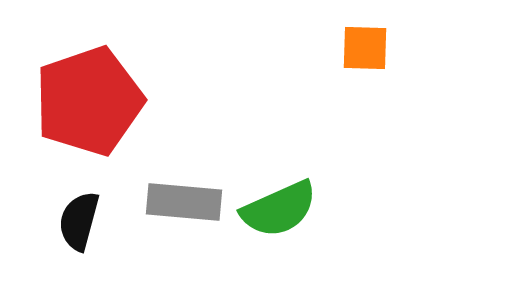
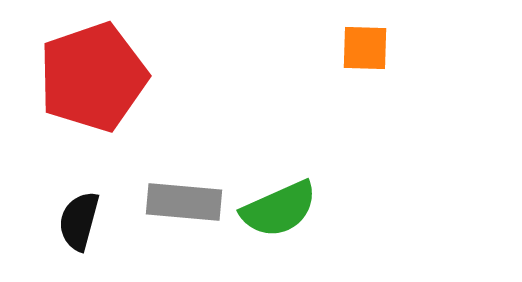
red pentagon: moved 4 px right, 24 px up
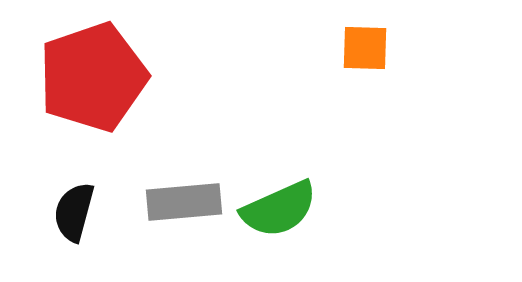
gray rectangle: rotated 10 degrees counterclockwise
black semicircle: moved 5 px left, 9 px up
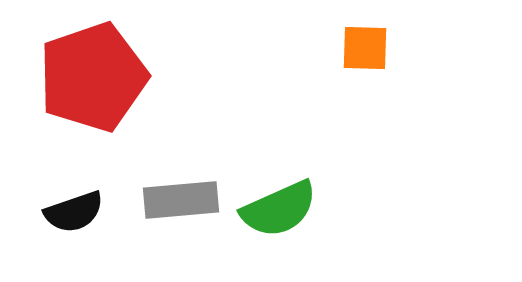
gray rectangle: moved 3 px left, 2 px up
black semicircle: rotated 124 degrees counterclockwise
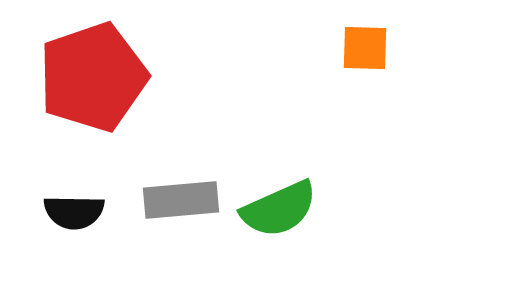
black semicircle: rotated 20 degrees clockwise
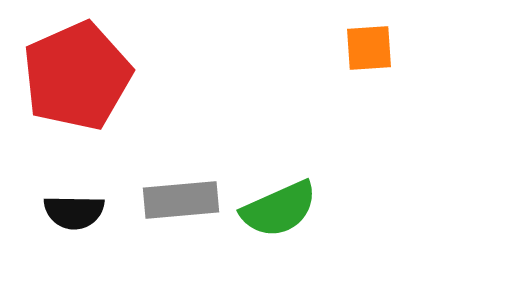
orange square: moved 4 px right; rotated 6 degrees counterclockwise
red pentagon: moved 16 px left, 1 px up; rotated 5 degrees counterclockwise
